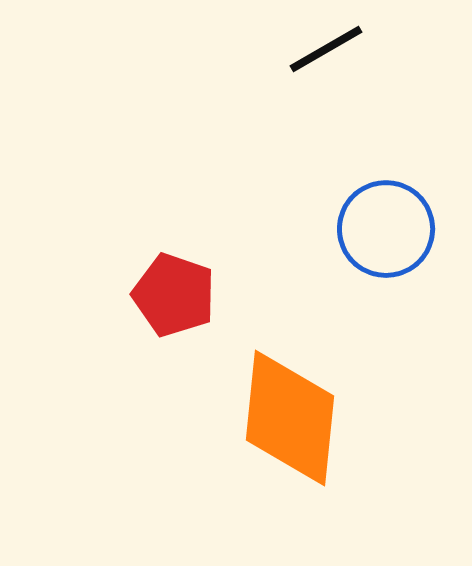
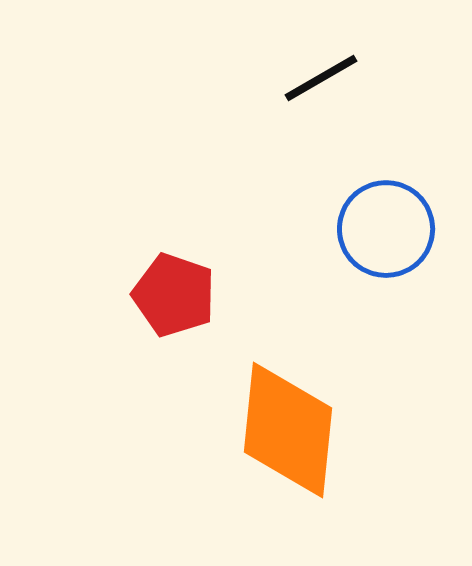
black line: moved 5 px left, 29 px down
orange diamond: moved 2 px left, 12 px down
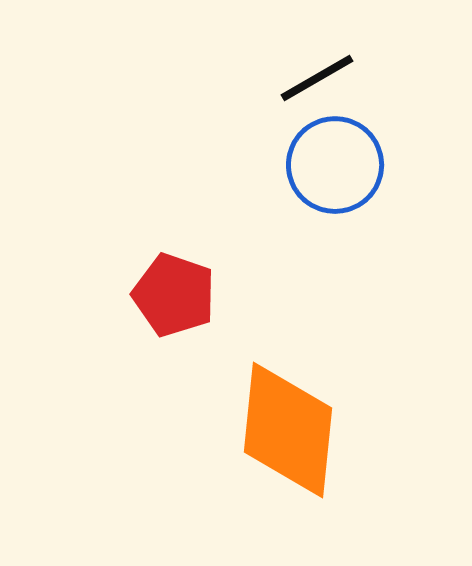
black line: moved 4 px left
blue circle: moved 51 px left, 64 px up
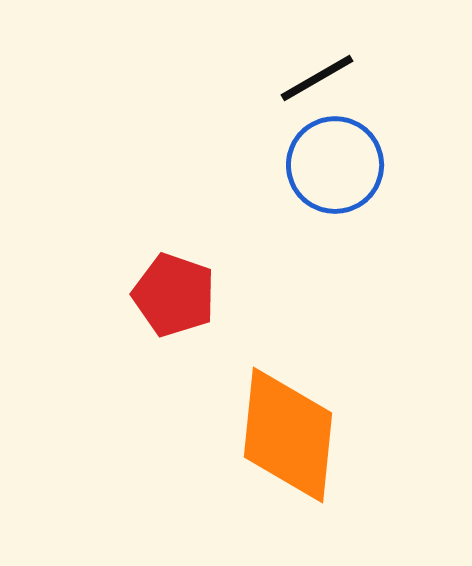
orange diamond: moved 5 px down
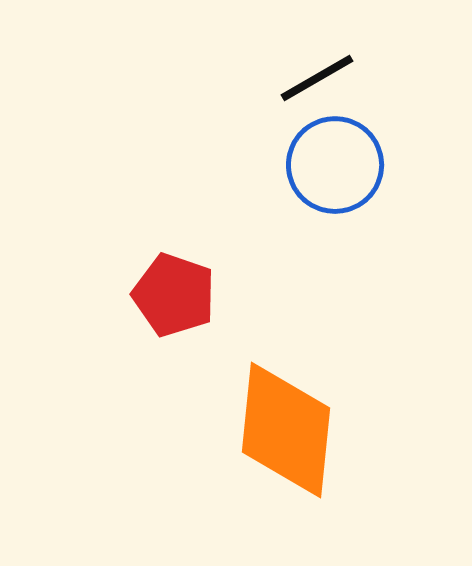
orange diamond: moved 2 px left, 5 px up
